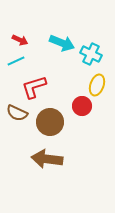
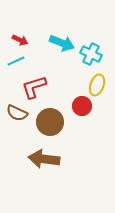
brown arrow: moved 3 px left
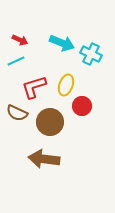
yellow ellipse: moved 31 px left
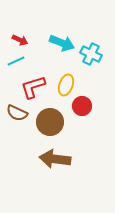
red L-shape: moved 1 px left
brown arrow: moved 11 px right
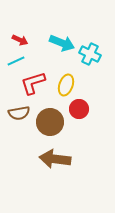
cyan cross: moved 1 px left
red L-shape: moved 4 px up
red circle: moved 3 px left, 3 px down
brown semicircle: moved 2 px right; rotated 35 degrees counterclockwise
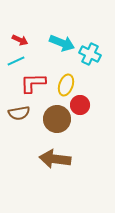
red L-shape: rotated 16 degrees clockwise
red circle: moved 1 px right, 4 px up
brown circle: moved 7 px right, 3 px up
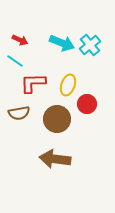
cyan cross: moved 9 px up; rotated 25 degrees clockwise
cyan line: moved 1 px left; rotated 60 degrees clockwise
yellow ellipse: moved 2 px right
red circle: moved 7 px right, 1 px up
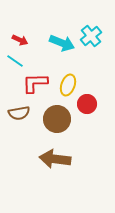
cyan cross: moved 1 px right, 9 px up
red L-shape: moved 2 px right
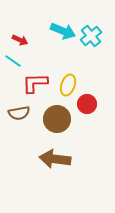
cyan arrow: moved 1 px right, 12 px up
cyan line: moved 2 px left
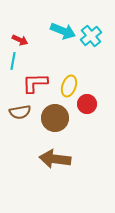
cyan line: rotated 66 degrees clockwise
yellow ellipse: moved 1 px right, 1 px down
brown semicircle: moved 1 px right, 1 px up
brown circle: moved 2 px left, 1 px up
